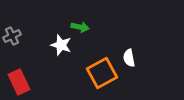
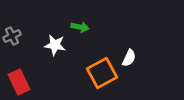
white star: moved 6 px left; rotated 10 degrees counterclockwise
white semicircle: rotated 144 degrees counterclockwise
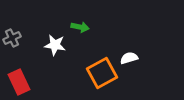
gray cross: moved 2 px down
white semicircle: rotated 132 degrees counterclockwise
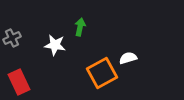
green arrow: rotated 90 degrees counterclockwise
white semicircle: moved 1 px left
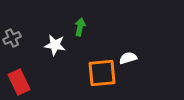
orange square: rotated 24 degrees clockwise
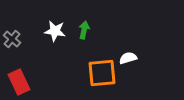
green arrow: moved 4 px right, 3 px down
gray cross: moved 1 px down; rotated 24 degrees counterclockwise
white star: moved 14 px up
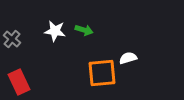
green arrow: rotated 96 degrees clockwise
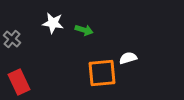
white star: moved 2 px left, 8 px up
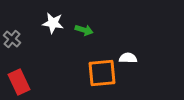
white semicircle: rotated 18 degrees clockwise
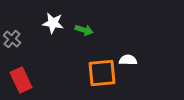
white semicircle: moved 2 px down
red rectangle: moved 2 px right, 2 px up
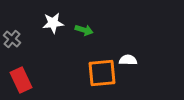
white star: rotated 15 degrees counterclockwise
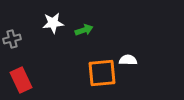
green arrow: rotated 36 degrees counterclockwise
gray cross: rotated 36 degrees clockwise
